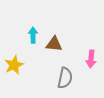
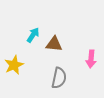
cyan arrow: rotated 35 degrees clockwise
gray semicircle: moved 6 px left
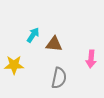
yellow star: rotated 24 degrees clockwise
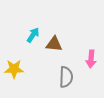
yellow star: moved 4 px down
gray semicircle: moved 7 px right, 1 px up; rotated 10 degrees counterclockwise
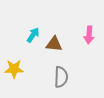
pink arrow: moved 2 px left, 24 px up
gray semicircle: moved 5 px left
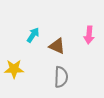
brown triangle: moved 3 px right, 2 px down; rotated 18 degrees clockwise
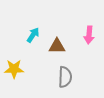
brown triangle: rotated 24 degrees counterclockwise
gray semicircle: moved 4 px right
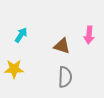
cyan arrow: moved 12 px left
brown triangle: moved 5 px right; rotated 18 degrees clockwise
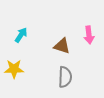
pink arrow: rotated 12 degrees counterclockwise
